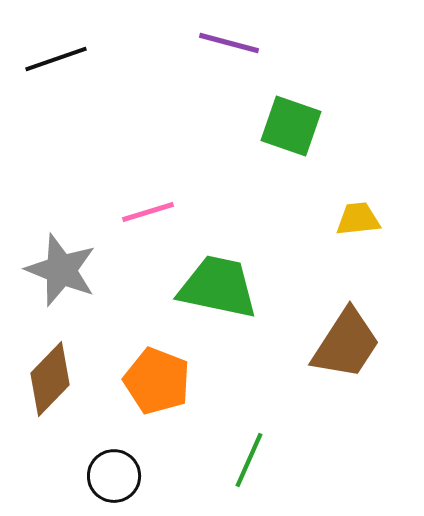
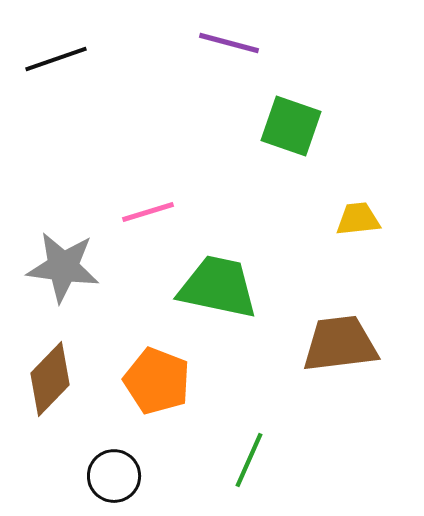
gray star: moved 2 px right, 3 px up; rotated 14 degrees counterclockwise
brown trapezoid: moved 6 px left; rotated 130 degrees counterclockwise
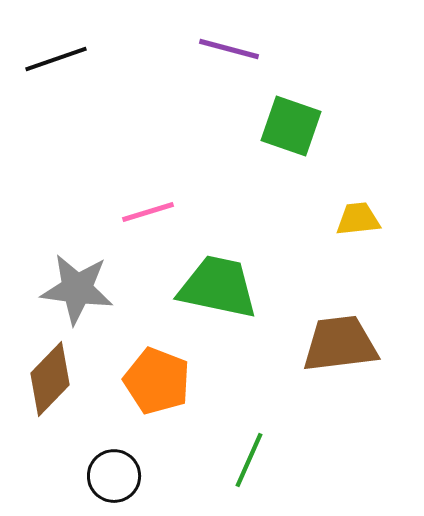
purple line: moved 6 px down
gray star: moved 14 px right, 22 px down
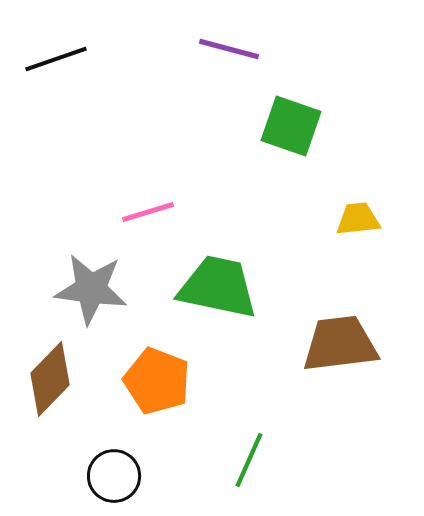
gray star: moved 14 px right
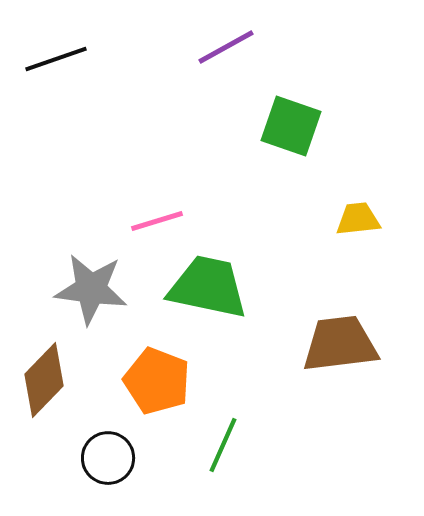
purple line: moved 3 px left, 2 px up; rotated 44 degrees counterclockwise
pink line: moved 9 px right, 9 px down
green trapezoid: moved 10 px left
brown diamond: moved 6 px left, 1 px down
green line: moved 26 px left, 15 px up
black circle: moved 6 px left, 18 px up
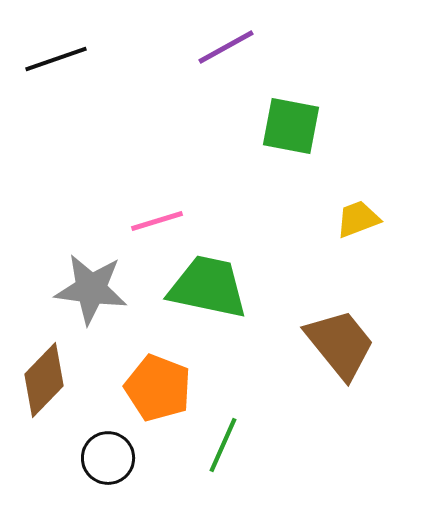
green square: rotated 8 degrees counterclockwise
yellow trapezoid: rotated 15 degrees counterclockwise
brown trapezoid: rotated 58 degrees clockwise
orange pentagon: moved 1 px right, 7 px down
